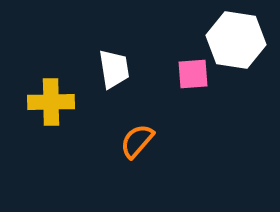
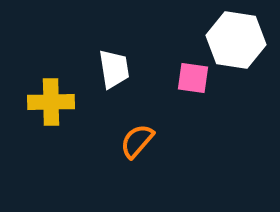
pink square: moved 4 px down; rotated 12 degrees clockwise
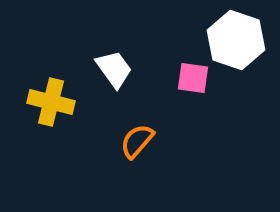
white hexagon: rotated 10 degrees clockwise
white trapezoid: rotated 27 degrees counterclockwise
yellow cross: rotated 15 degrees clockwise
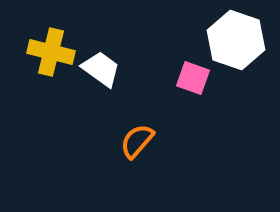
white trapezoid: moved 13 px left; rotated 18 degrees counterclockwise
pink square: rotated 12 degrees clockwise
yellow cross: moved 50 px up
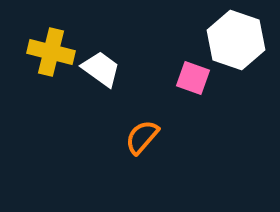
orange semicircle: moved 5 px right, 4 px up
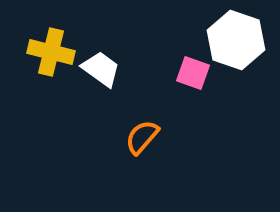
pink square: moved 5 px up
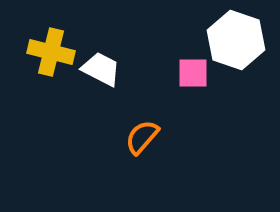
white trapezoid: rotated 9 degrees counterclockwise
pink square: rotated 20 degrees counterclockwise
